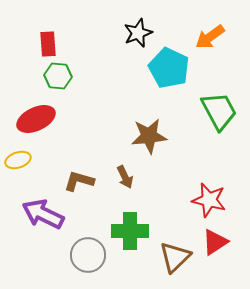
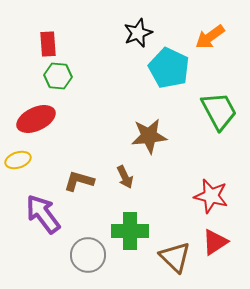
red star: moved 2 px right, 4 px up
purple arrow: rotated 27 degrees clockwise
brown triangle: rotated 32 degrees counterclockwise
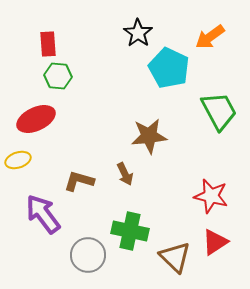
black star: rotated 16 degrees counterclockwise
brown arrow: moved 3 px up
green cross: rotated 12 degrees clockwise
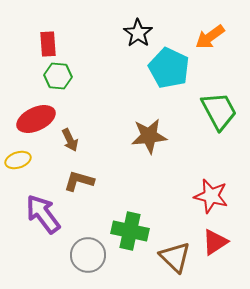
brown arrow: moved 55 px left, 34 px up
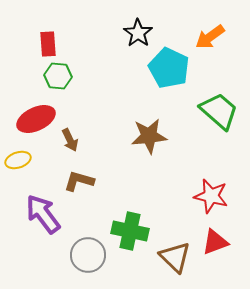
green trapezoid: rotated 21 degrees counterclockwise
red triangle: rotated 12 degrees clockwise
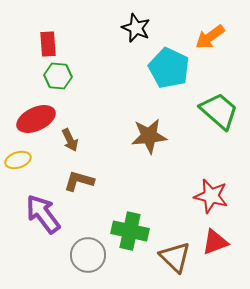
black star: moved 2 px left, 5 px up; rotated 12 degrees counterclockwise
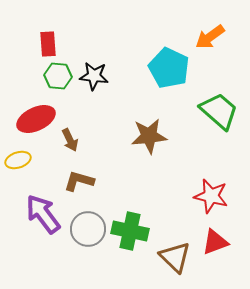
black star: moved 42 px left, 48 px down; rotated 16 degrees counterclockwise
gray circle: moved 26 px up
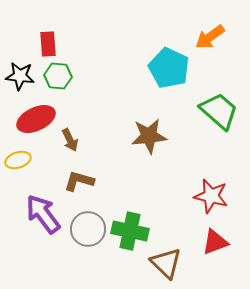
black star: moved 74 px left
brown triangle: moved 9 px left, 6 px down
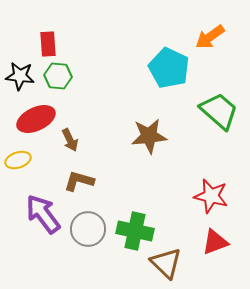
green cross: moved 5 px right
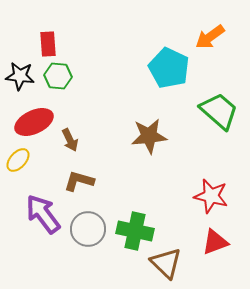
red ellipse: moved 2 px left, 3 px down
yellow ellipse: rotated 30 degrees counterclockwise
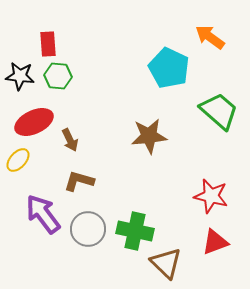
orange arrow: rotated 72 degrees clockwise
